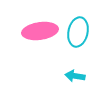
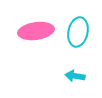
pink ellipse: moved 4 px left
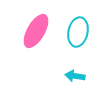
pink ellipse: rotated 52 degrees counterclockwise
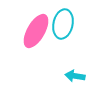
cyan ellipse: moved 15 px left, 8 px up
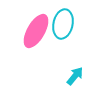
cyan arrow: rotated 120 degrees clockwise
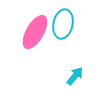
pink ellipse: moved 1 px left, 1 px down
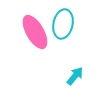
pink ellipse: rotated 60 degrees counterclockwise
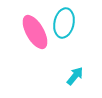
cyan ellipse: moved 1 px right, 1 px up
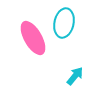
pink ellipse: moved 2 px left, 6 px down
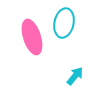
pink ellipse: moved 1 px left, 1 px up; rotated 12 degrees clockwise
